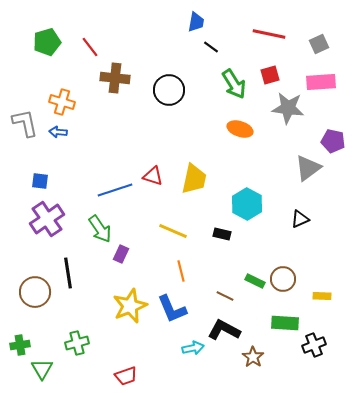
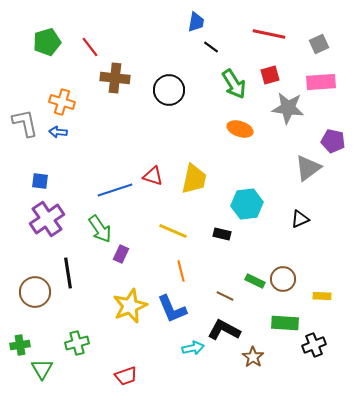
cyan hexagon at (247, 204): rotated 24 degrees clockwise
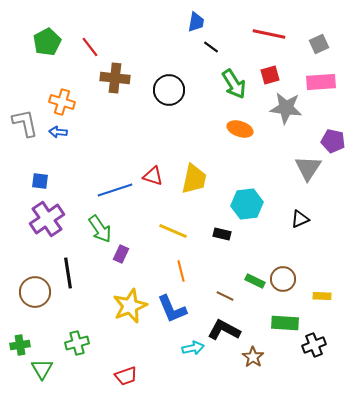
green pentagon at (47, 42): rotated 12 degrees counterclockwise
gray star at (288, 108): moved 2 px left
gray triangle at (308, 168): rotated 20 degrees counterclockwise
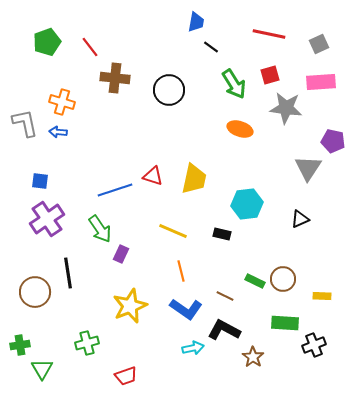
green pentagon at (47, 42): rotated 8 degrees clockwise
blue L-shape at (172, 309): moved 14 px right; rotated 32 degrees counterclockwise
green cross at (77, 343): moved 10 px right
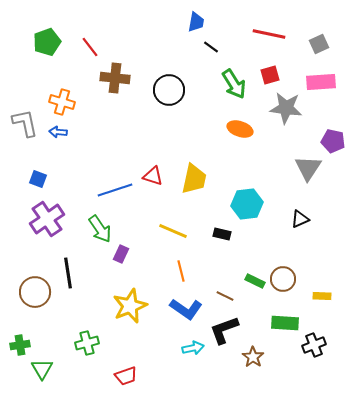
blue square at (40, 181): moved 2 px left, 2 px up; rotated 12 degrees clockwise
black L-shape at (224, 330): rotated 48 degrees counterclockwise
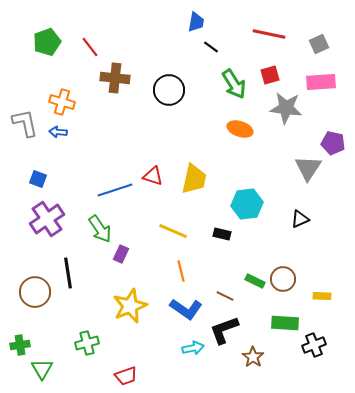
purple pentagon at (333, 141): moved 2 px down
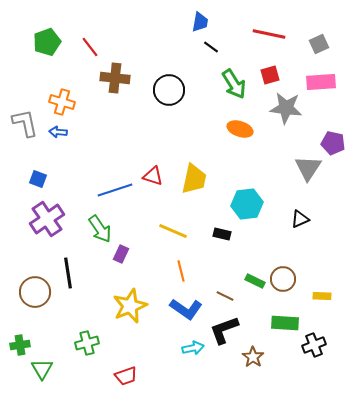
blue trapezoid at (196, 22): moved 4 px right
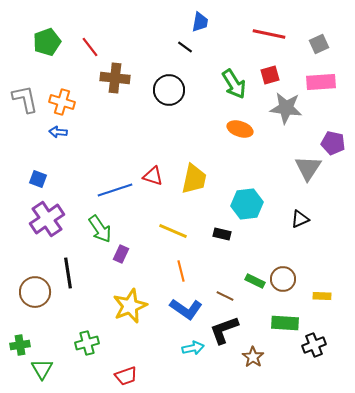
black line at (211, 47): moved 26 px left
gray L-shape at (25, 123): moved 24 px up
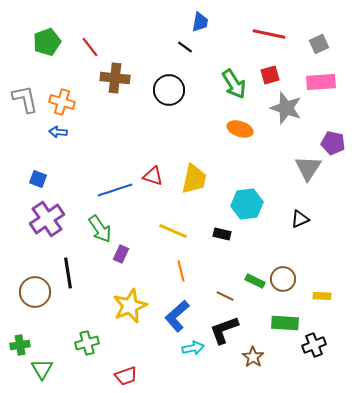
gray star at (286, 108): rotated 12 degrees clockwise
blue L-shape at (186, 309): moved 9 px left, 7 px down; rotated 104 degrees clockwise
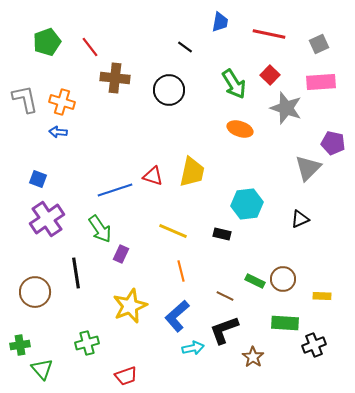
blue trapezoid at (200, 22): moved 20 px right
red square at (270, 75): rotated 30 degrees counterclockwise
gray triangle at (308, 168): rotated 12 degrees clockwise
yellow trapezoid at (194, 179): moved 2 px left, 7 px up
black line at (68, 273): moved 8 px right
green triangle at (42, 369): rotated 10 degrees counterclockwise
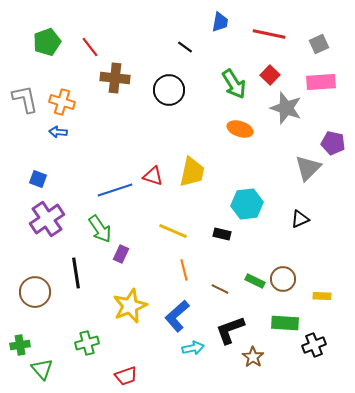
orange line at (181, 271): moved 3 px right, 1 px up
brown line at (225, 296): moved 5 px left, 7 px up
black L-shape at (224, 330): moved 6 px right
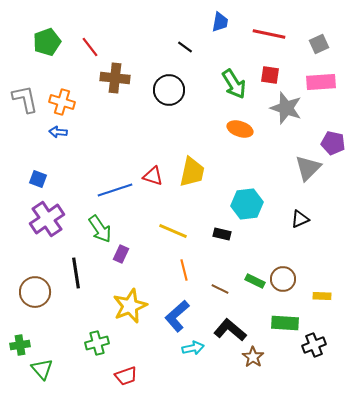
red square at (270, 75): rotated 36 degrees counterclockwise
black L-shape at (230, 330): rotated 60 degrees clockwise
green cross at (87, 343): moved 10 px right
